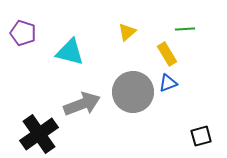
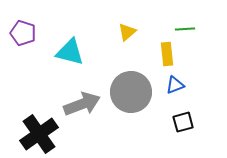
yellow rectangle: rotated 25 degrees clockwise
blue triangle: moved 7 px right, 2 px down
gray circle: moved 2 px left
black square: moved 18 px left, 14 px up
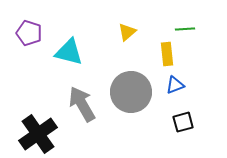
purple pentagon: moved 6 px right
cyan triangle: moved 1 px left
gray arrow: rotated 99 degrees counterclockwise
black cross: moved 1 px left
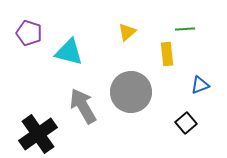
blue triangle: moved 25 px right
gray arrow: moved 1 px right, 2 px down
black square: moved 3 px right, 1 px down; rotated 25 degrees counterclockwise
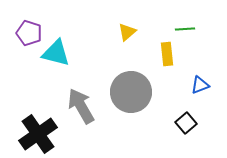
cyan triangle: moved 13 px left, 1 px down
gray arrow: moved 2 px left
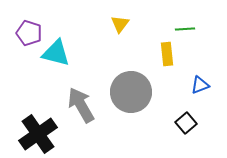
yellow triangle: moved 7 px left, 8 px up; rotated 12 degrees counterclockwise
gray arrow: moved 1 px up
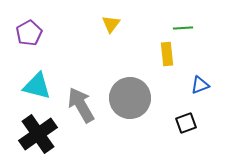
yellow triangle: moved 9 px left
green line: moved 2 px left, 1 px up
purple pentagon: rotated 25 degrees clockwise
cyan triangle: moved 19 px left, 33 px down
gray circle: moved 1 px left, 6 px down
black square: rotated 20 degrees clockwise
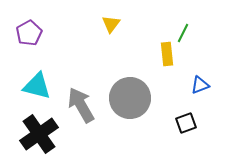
green line: moved 5 px down; rotated 60 degrees counterclockwise
black cross: moved 1 px right
